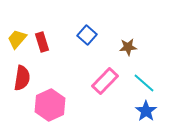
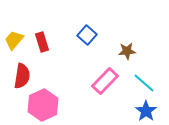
yellow trapezoid: moved 3 px left, 1 px down
brown star: moved 1 px left, 4 px down
red semicircle: moved 2 px up
pink hexagon: moved 7 px left
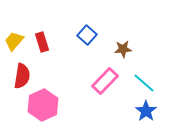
yellow trapezoid: moved 1 px down
brown star: moved 4 px left, 2 px up
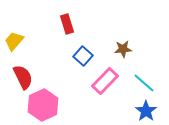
blue square: moved 4 px left, 21 px down
red rectangle: moved 25 px right, 18 px up
red semicircle: moved 1 px right, 1 px down; rotated 35 degrees counterclockwise
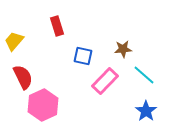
red rectangle: moved 10 px left, 2 px down
blue square: rotated 30 degrees counterclockwise
cyan line: moved 8 px up
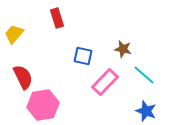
red rectangle: moved 8 px up
yellow trapezoid: moved 7 px up
brown star: rotated 18 degrees clockwise
pink rectangle: moved 1 px down
pink hexagon: rotated 16 degrees clockwise
blue star: rotated 15 degrees counterclockwise
